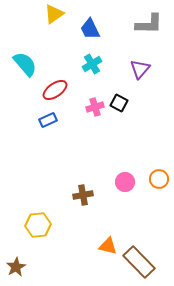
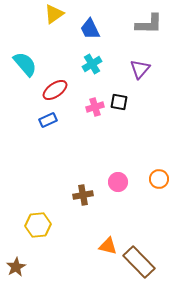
black square: moved 1 px up; rotated 18 degrees counterclockwise
pink circle: moved 7 px left
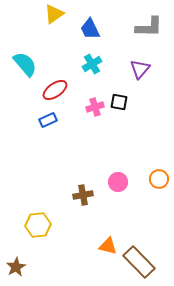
gray L-shape: moved 3 px down
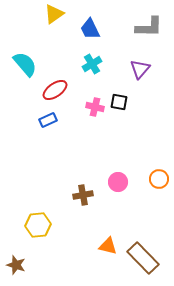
pink cross: rotated 30 degrees clockwise
brown rectangle: moved 4 px right, 4 px up
brown star: moved 2 px up; rotated 24 degrees counterclockwise
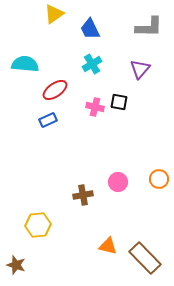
cyan semicircle: rotated 44 degrees counterclockwise
brown rectangle: moved 2 px right
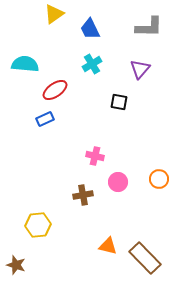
pink cross: moved 49 px down
blue rectangle: moved 3 px left, 1 px up
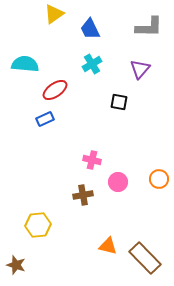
pink cross: moved 3 px left, 4 px down
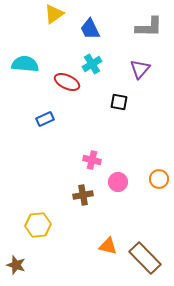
red ellipse: moved 12 px right, 8 px up; rotated 60 degrees clockwise
